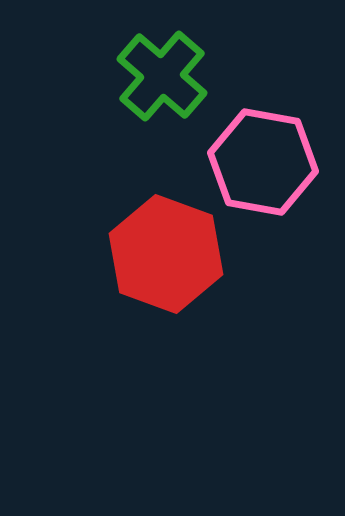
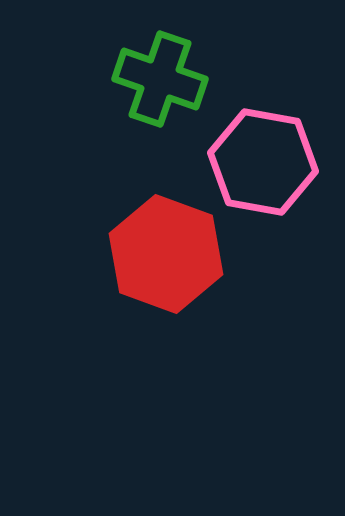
green cross: moved 2 px left, 3 px down; rotated 22 degrees counterclockwise
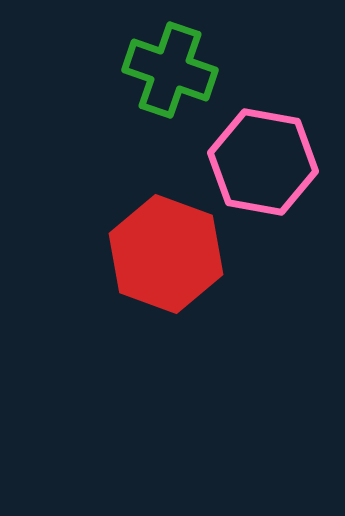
green cross: moved 10 px right, 9 px up
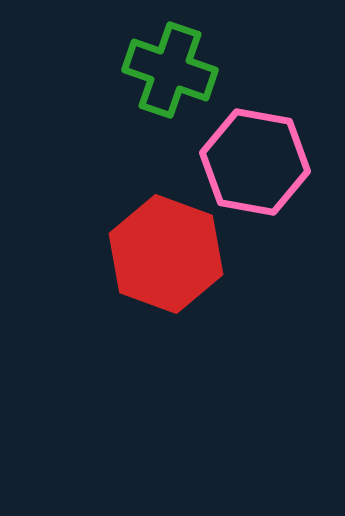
pink hexagon: moved 8 px left
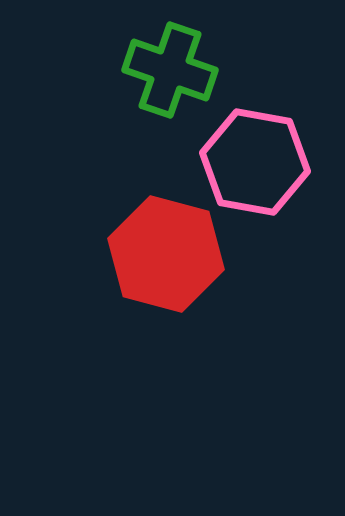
red hexagon: rotated 5 degrees counterclockwise
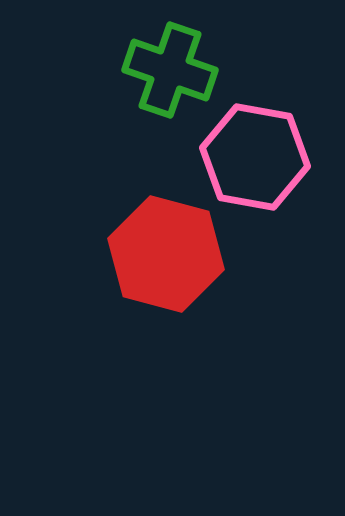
pink hexagon: moved 5 px up
